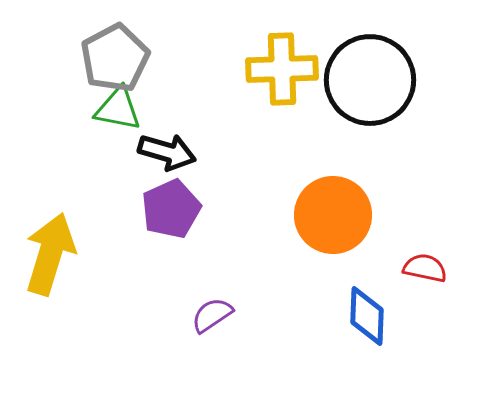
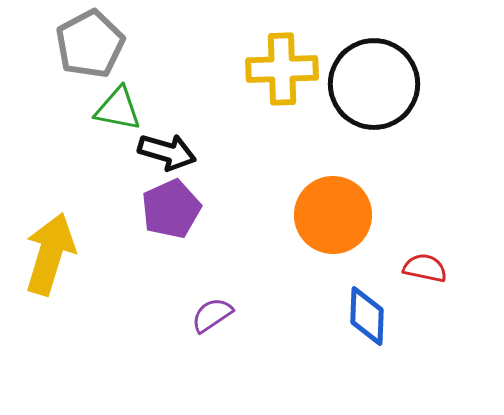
gray pentagon: moved 25 px left, 14 px up
black circle: moved 4 px right, 4 px down
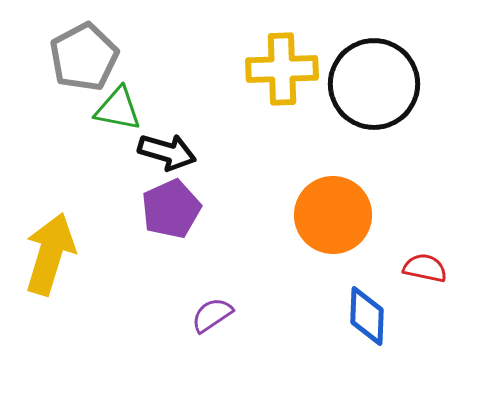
gray pentagon: moved 6 px left, 13 px down
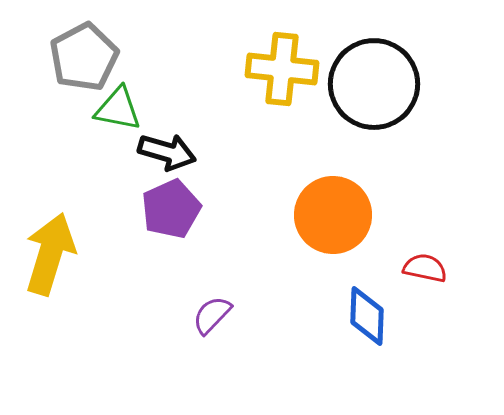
yellow cross: rotated 8 degrees clockwise
purple semicircle: rotated 12 degrees counterclockwise
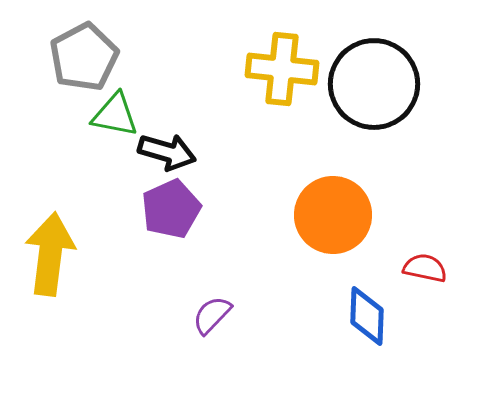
green triangle: moved 3 px left, 6 px down
yellow arrow: rotated 10 degrees counterclockwise
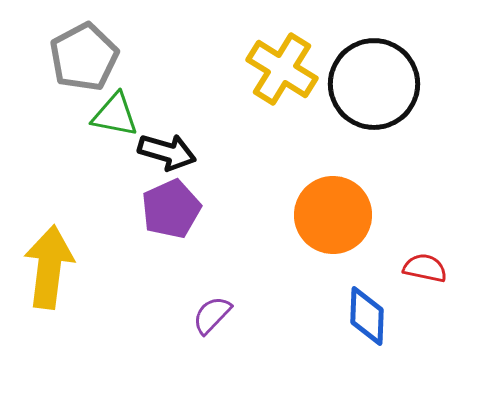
yellow cross: rotated 26 degrees clockwise
yellow arrow: moved 1 px left, 13 px down
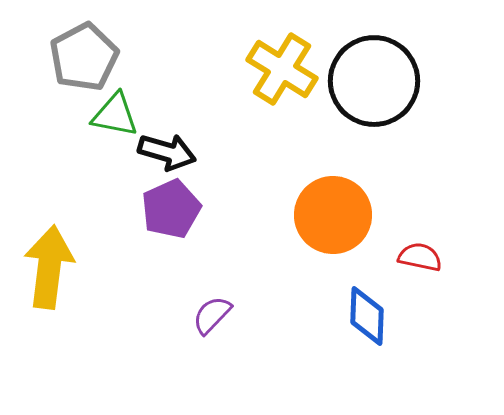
black circle: moved 3 px up
red semicircle: moved 5 px left, 11 px up
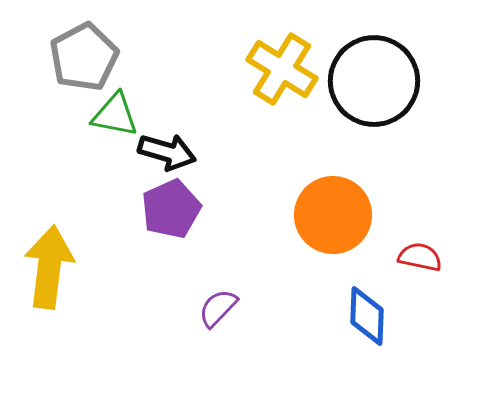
purple semicircle: moved 6 px right, 7 px up
